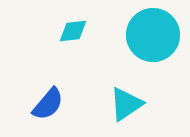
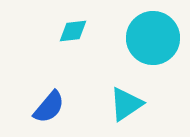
cyan circle: moved 3 px down
blue semicircle: moved 1 px right, 3 px down
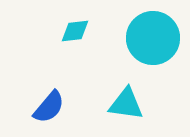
cyan diamond: moved 2 px right
cyan triangle: rotated 42 degrees clockwise
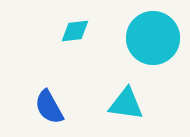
blue semicircle: rotated 111 degrees clockwise
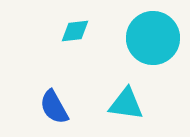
blue semicircle: moved 5 px right
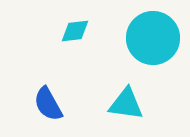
blue semicircle: moved 6 px left, 3 px up
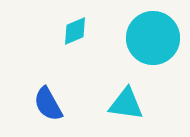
cyan diamond: rotated 16 degrees counterclockwise
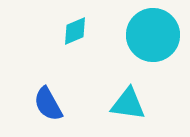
cyan circle: moved 3 px up
cyan triangle: moved 2 px right
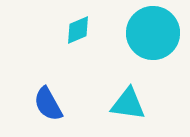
cyan diamond: moved 3 px right, 1 px up
cyan circle: moved 2 px up
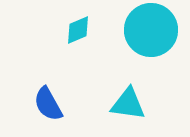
cyan circle: moved 2 px left, 3 px up
